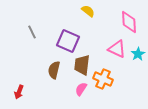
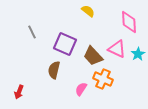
purple square: moved 3 px left, 3 px down
brown trapezoid: moved 11 px right, 9 px up; rotated 50 degrees counterclockwise
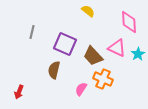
gray line: rotated 40 degrees clockwise
pink triangle: moved 1 px up
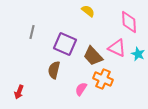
cyan star: rotated 16 degrees counterclockwise
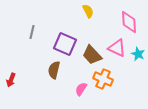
yellow semicircle: rotated 24 degrees clockwise
brown trapezoid: moved 1 px left, 1 px up
red arrow: moved 8 px left, 12 px up
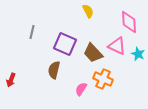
pink triangle: moved 2 px up
brown trapezoid: moved 1 px right, 2 px up
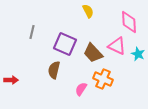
red arrow: rotated 112 degrees counterclockwise
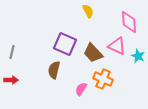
gray line: moved 20 px left, 20 px down
cyan star: moved 2 px down
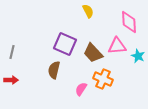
pink triangle: rotated 30 degrees counterclockwise
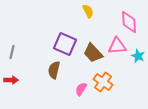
orange cross: moved 3 px down; rotated 12 degrees clockwise
